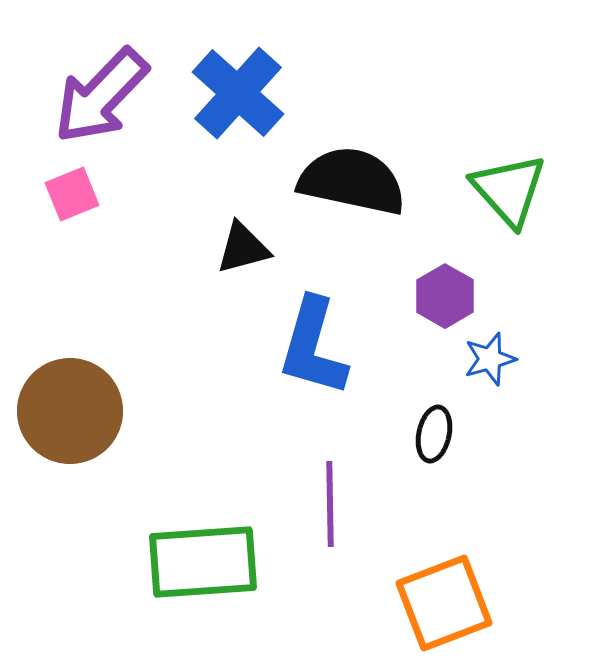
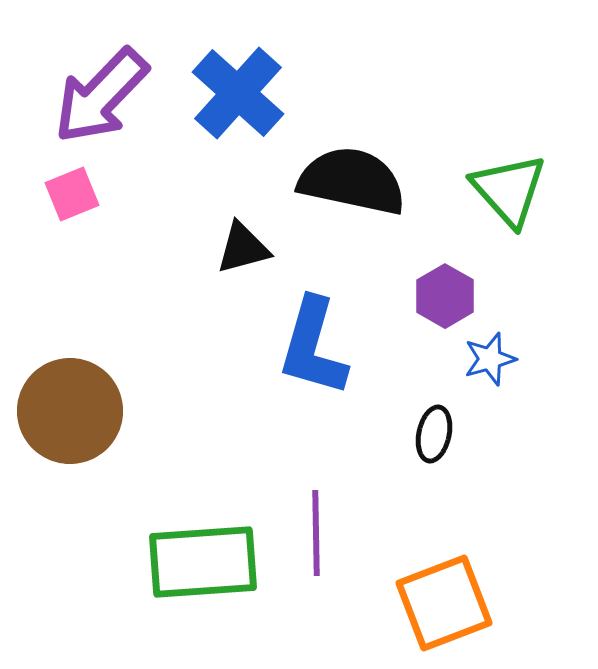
purple line: moved 14 px left, 29 px down
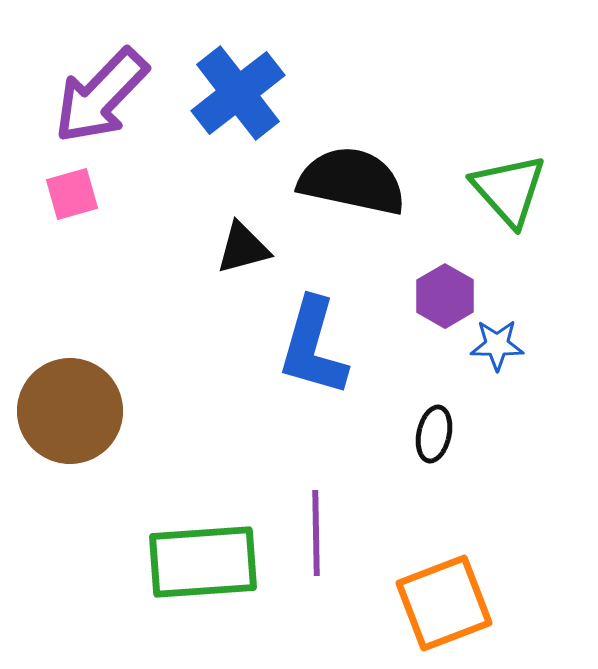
blue cross: rotated 10 degrees clockwise
pink square: rotated 6 degrees clockwise
blue star: moved 7 px right, 14 px up; rotated 16 degrees clockwise
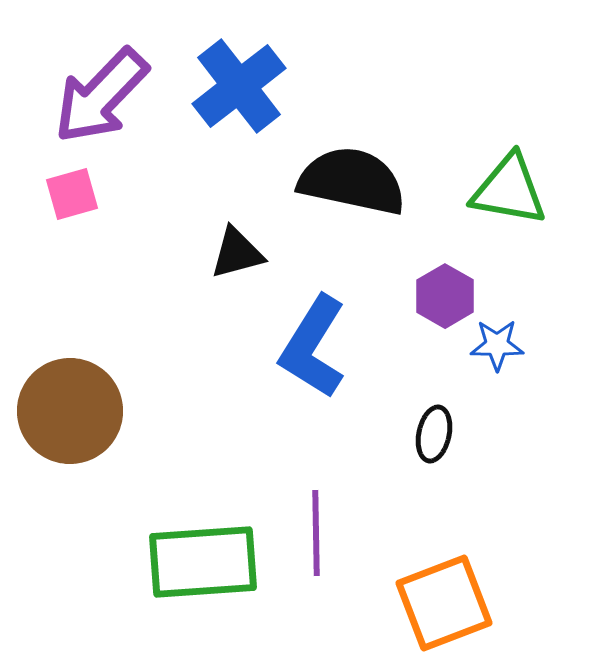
blue cross: moved 1 px right, 7 px up
green triangle: rotated 38 degrees counterclockwise
black triangle: moved 6 px left, 5 px down
blue L-shape: rotated 16 degrees clockwise
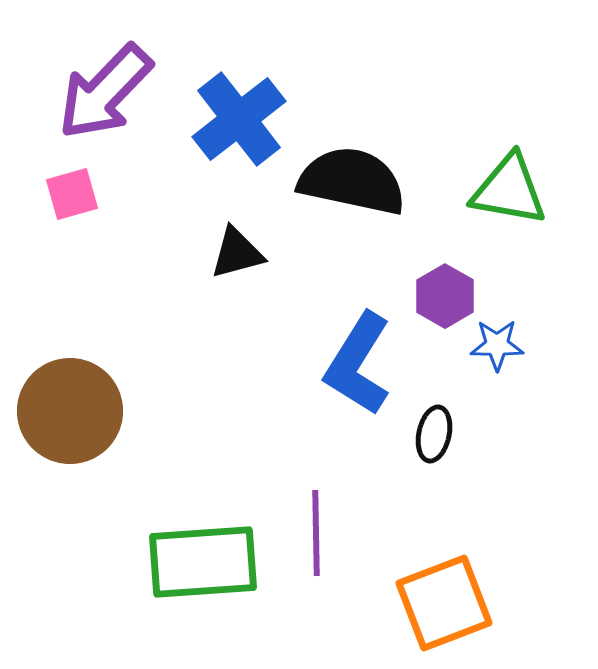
blue cross: moved 33 px down
purple arrow: moved 4 px right, 4 px up
blue L-shape: moved 45 px right, 17 px down
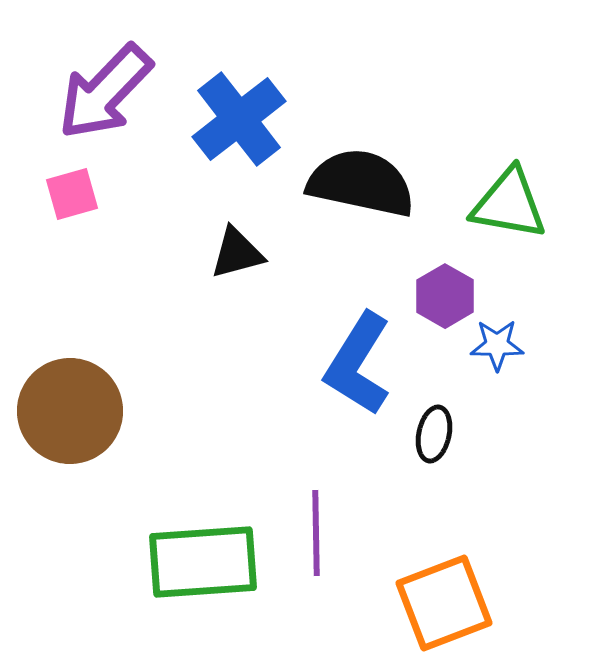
black semicircle: moved 9 px right, 2 px down
green triangle: moved 14 px down
